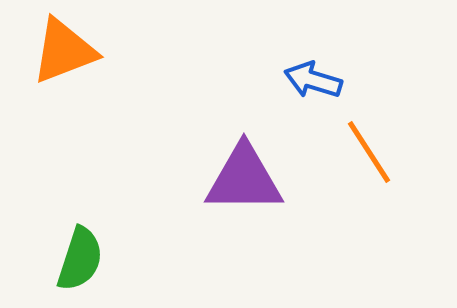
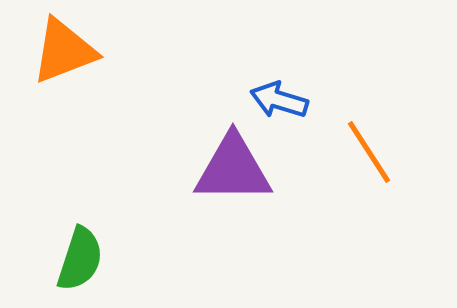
blue arrow: moved 34 px left, 20 px down
purple triangle: moved 11 px left, 10 px up
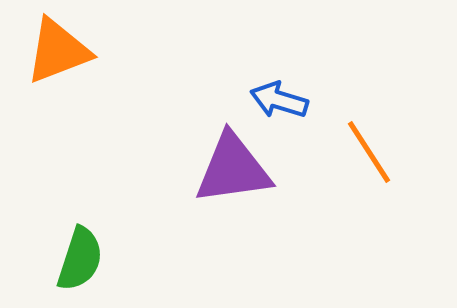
orange triangle: moved 6 px left
purple triangle: rotated 8 degrees counterclockwise
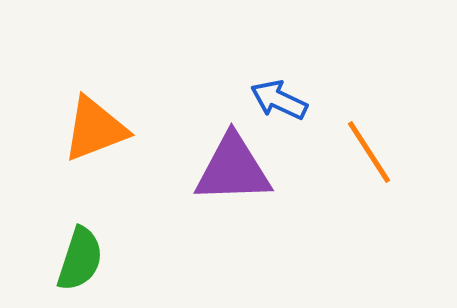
orange triangle: moved 37 px right, 78 px down
blue arrow: rotated 8 degrees clockwise
purple triangle: rotated 6 degrees clockwise
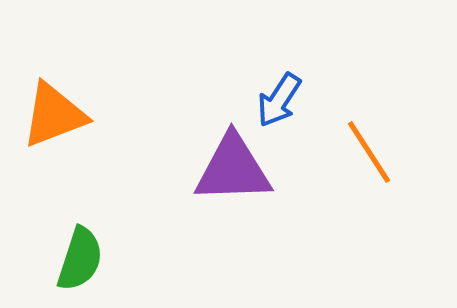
blue arrow: rotated 82 degrees counterclockwise
orange triangle: moved 41 px left, 14 px up
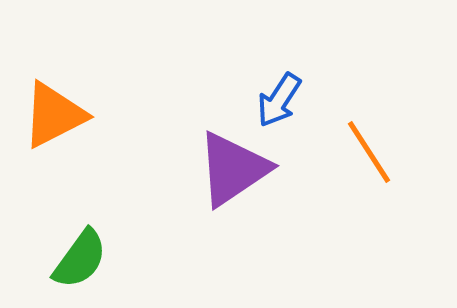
orange triangle: rotated 6 degrees counterclockwise
purple triangle: rotated 32 degrees counterclockwise
green semicircle: rotated 18 degrees clockwise
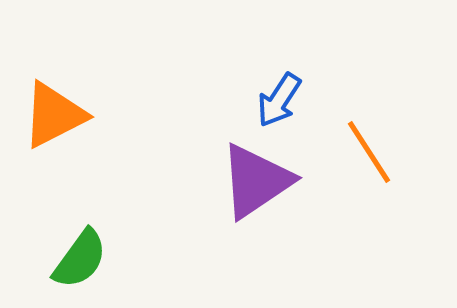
purple triangle: moved 23 px right, 12 px down
